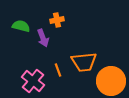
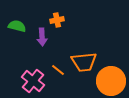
green semicircle: moved 4 px left
purple arrow: moved 1 px left, 1 px up; rotated 18 degrees clockwise
orange line: rotated 32 degrees counterclockwise
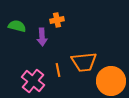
orange line: rotated 40 degrees clockwise
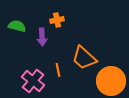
orange trapezoid: moved 4 px up; rotated 48 degrees clockwise
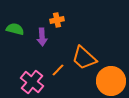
green semicircle: moved 2 px left, 3 px down
orange line: rotated 56 degrees clockwise
pink cross: moved 1 px left, 1 px down
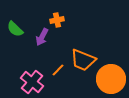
green semicircle: rotated 150 degrees counterclockwise
purple arrow: rotated 30 degrees clockwise
orange trapezoid: moved 1 px left, 2 px down; rotated 20 degrees counterclockwise
orange circle: moved 2 px up
